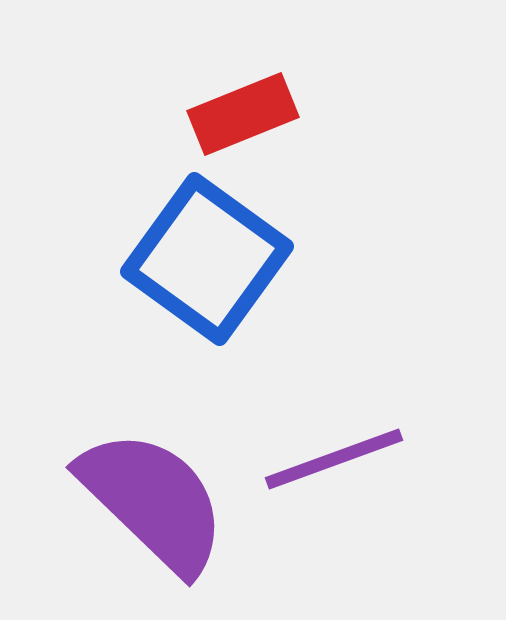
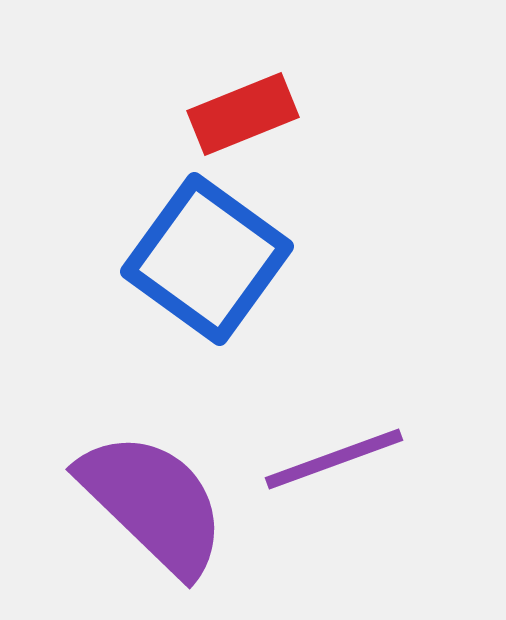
purple semicircle: moved 2 px down
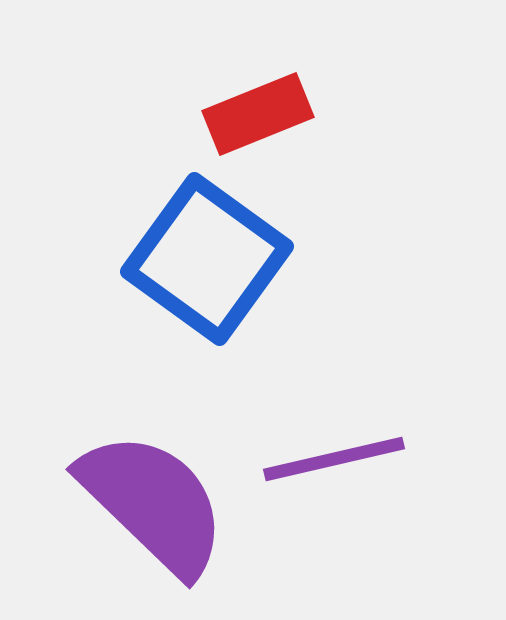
red rectangle: moved 15 px right
purple line: rotated 7 degrees clockwise
